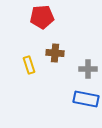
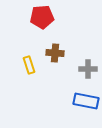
blue rectangle: moved 2 px down
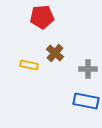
brown cross: rotated 36 degrees clockwise
yellow rectangle: rotated 60 degrees counterclockwise
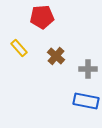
brown cross: moved 1 px right, 3 px down
yellow rectangle: moved 10 px left, 17 px up; rotated 36 degrees clockwise
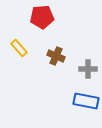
brown cross: rotated 18 degrees counterclockwise
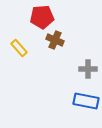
brown cross: moved 1 px left, 16 px up
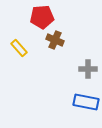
blue rectangle: moved 1 px down
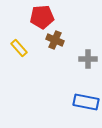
gray cross: moved 10 px up
